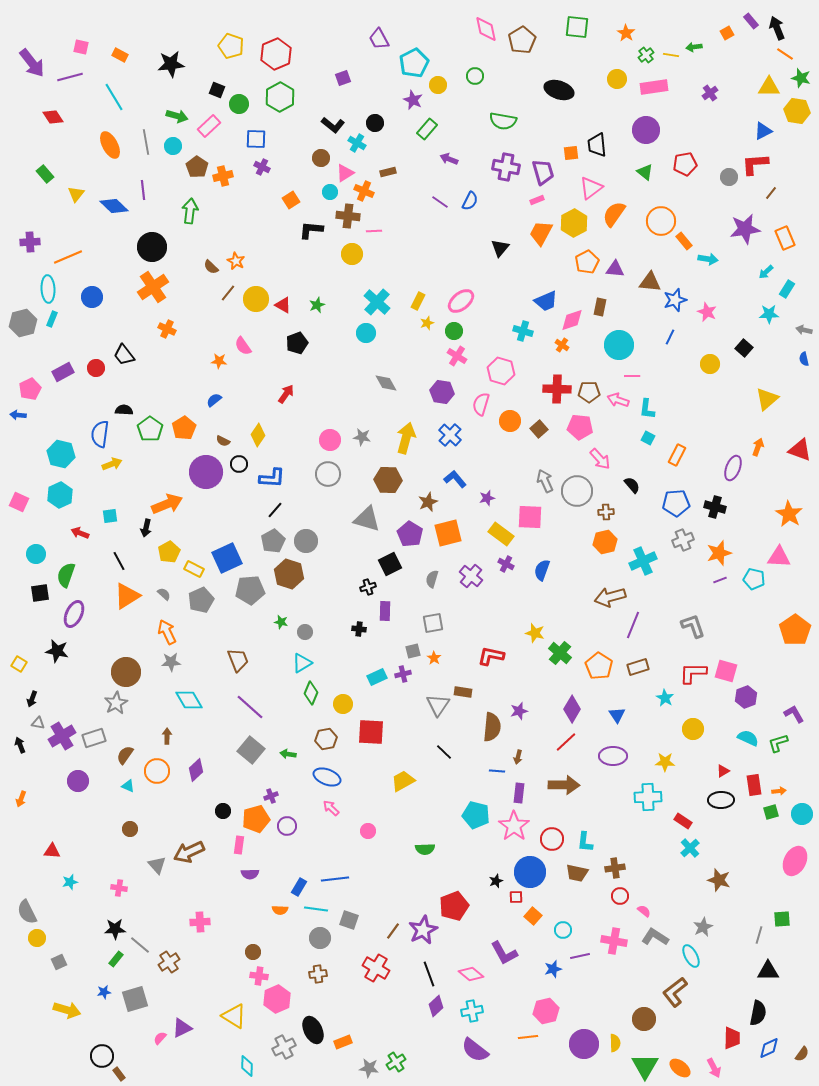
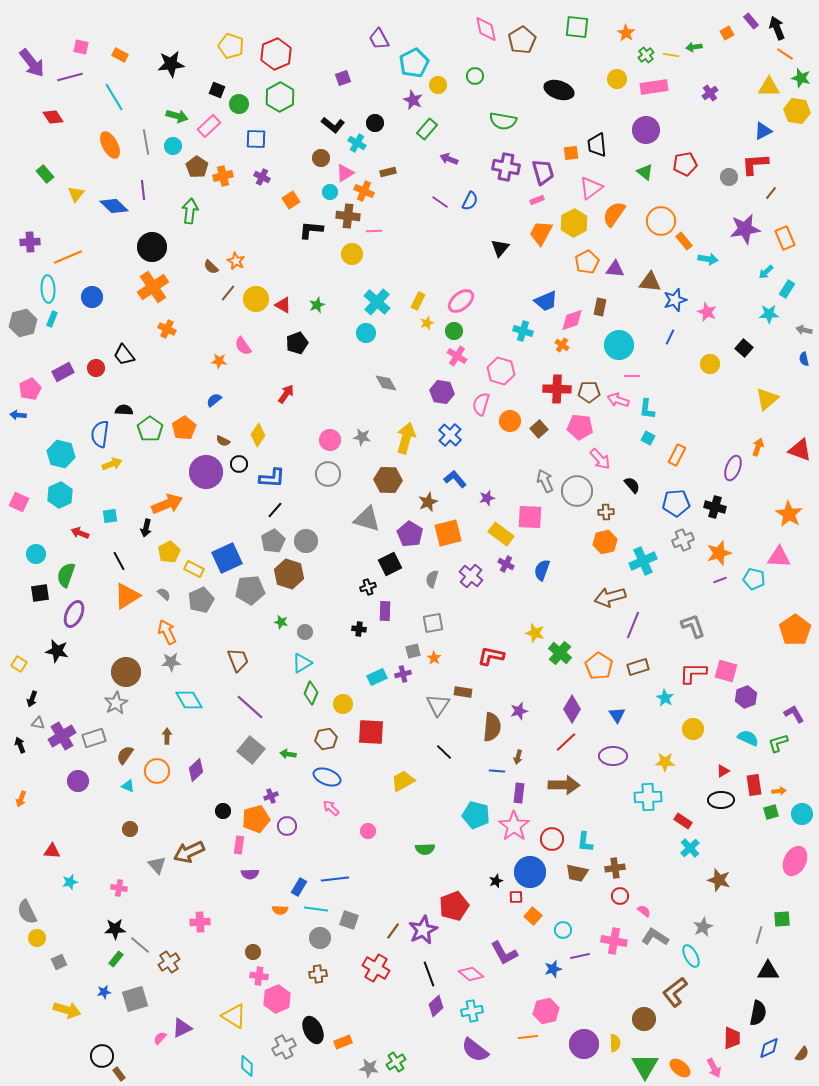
purple cross at (262, 167): moved 10 px down
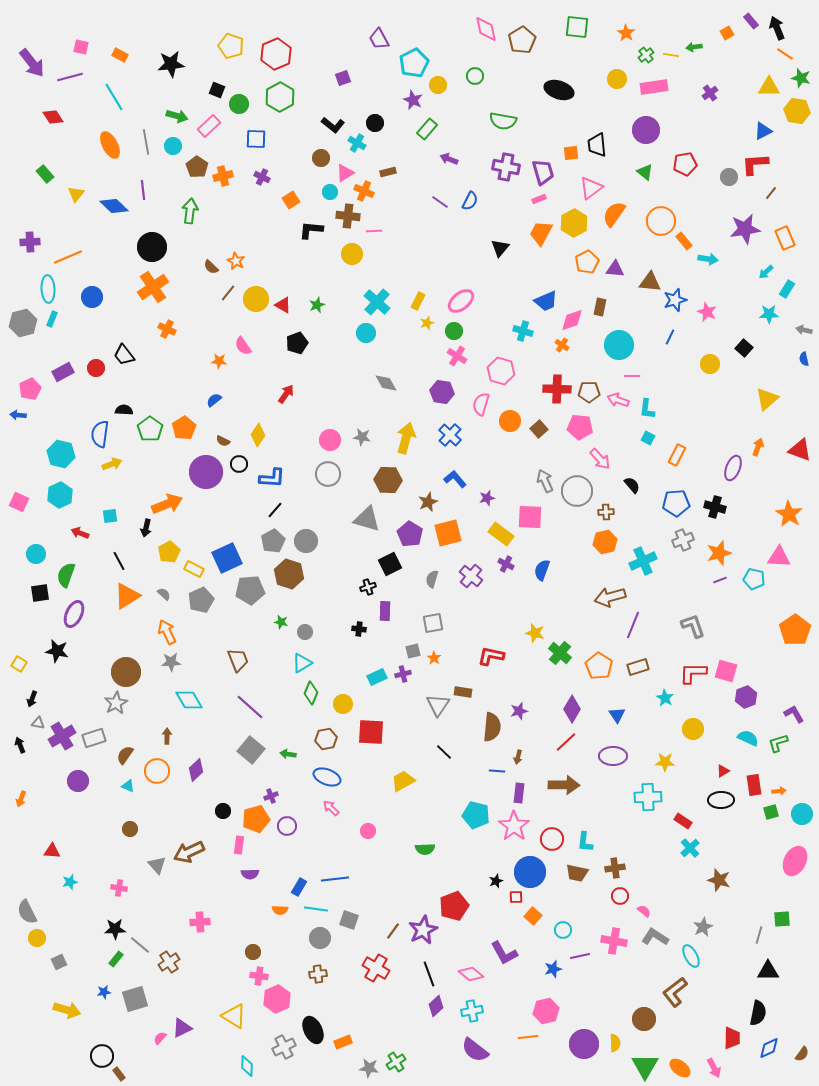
pink rectangle at (537, 200): moved 2 px right, 1 px up
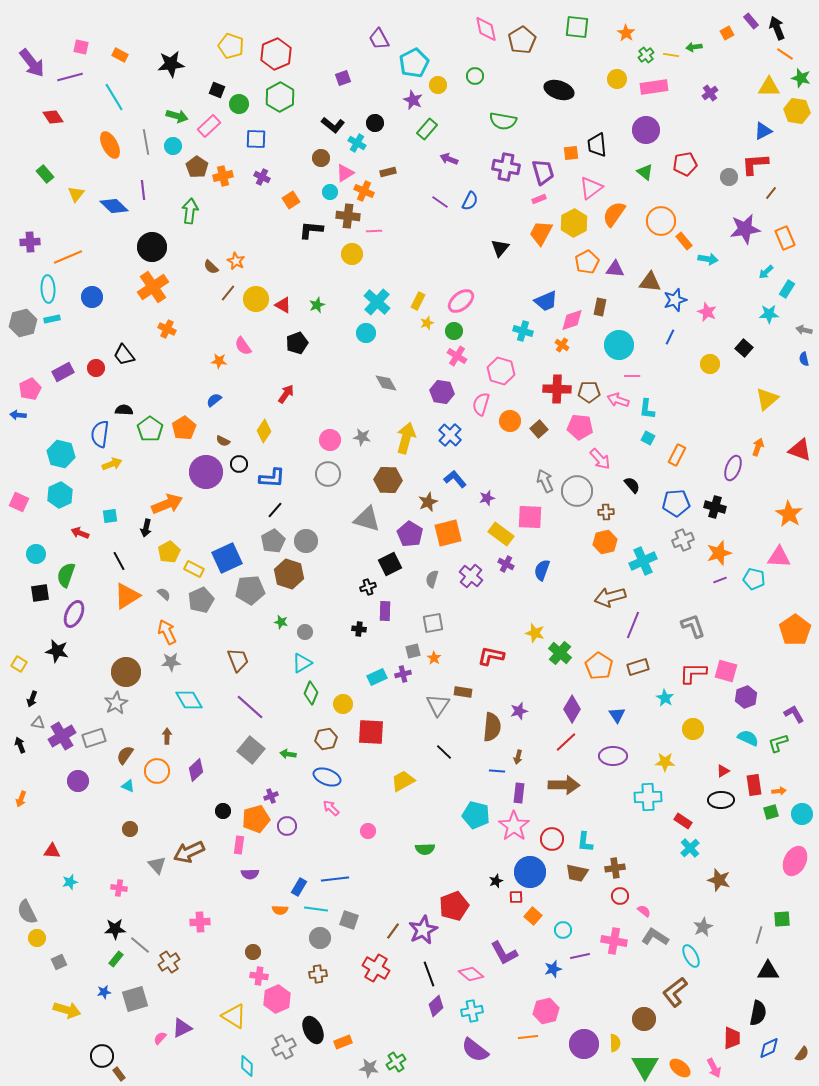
cyan rectangle at (52, 319): rotated 56 degrees clockwise
yellow diamond at (258, 435): moved 6 px right, 4 px up
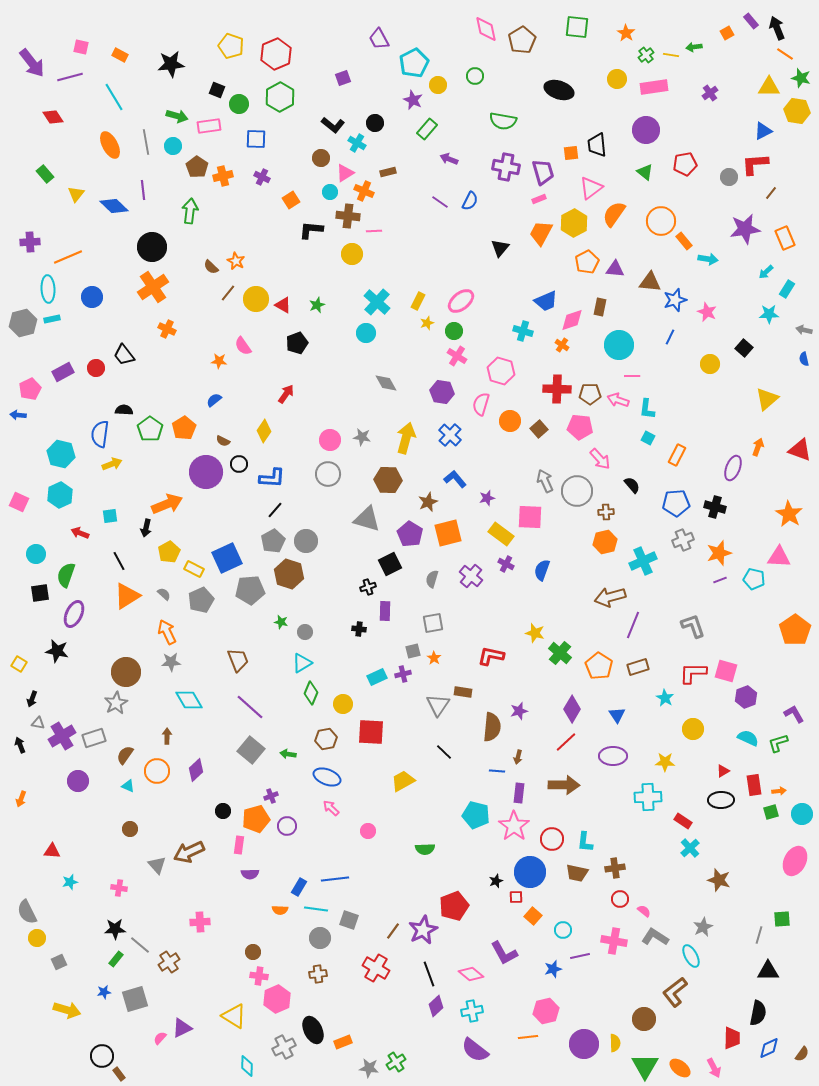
pink rectangle at (209, 126): rotated 35 degrees clockwise
brown pentagon at (589, 392): moved 1 px right, 2 px down
red circle at (620, 896): moved 3 px down
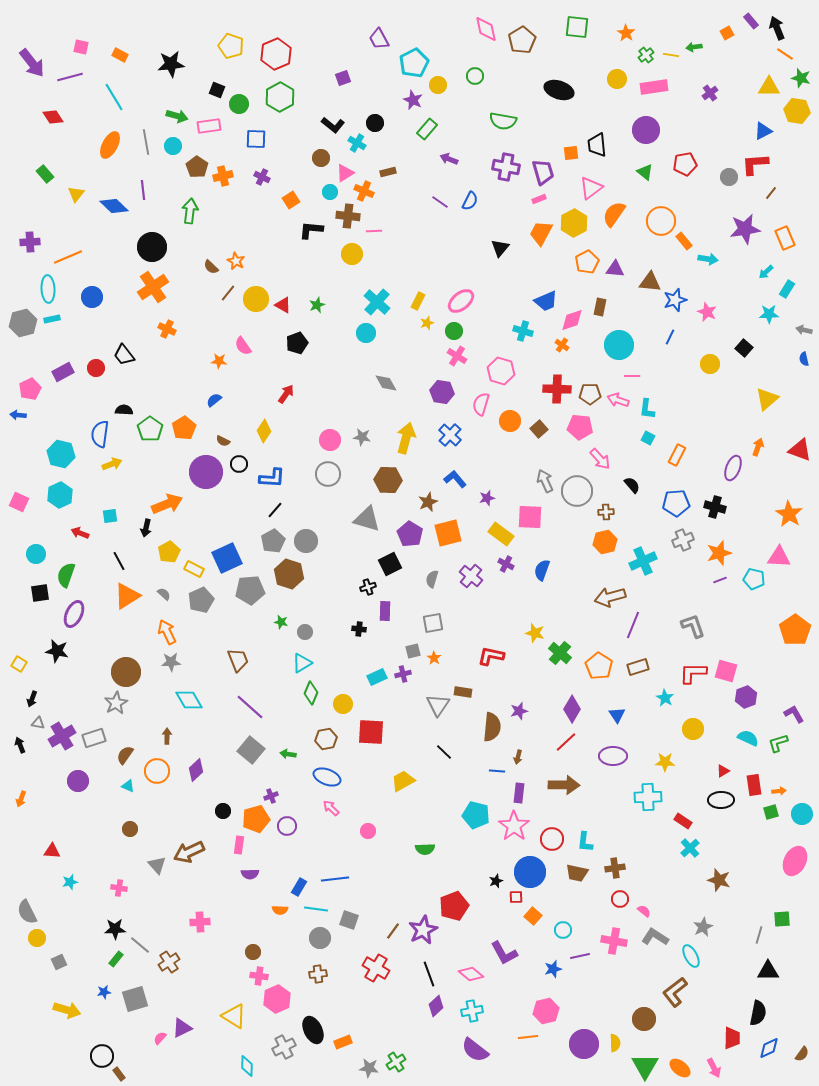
orange ellipse at (110, 145): rotated 56 degrees clockwise
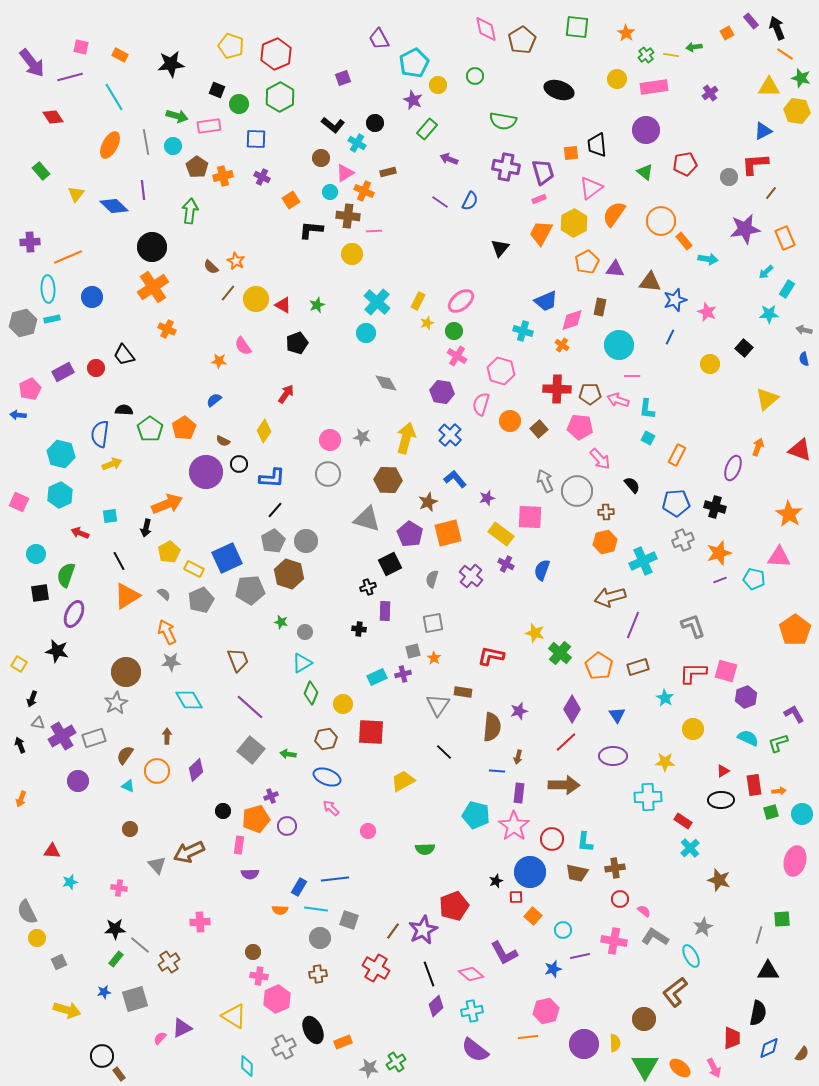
green rectangle at (45, 174): moved 4 px left, 3 px up
pink ellipse at (795, 861): rotated 12 degrees counterclockwise
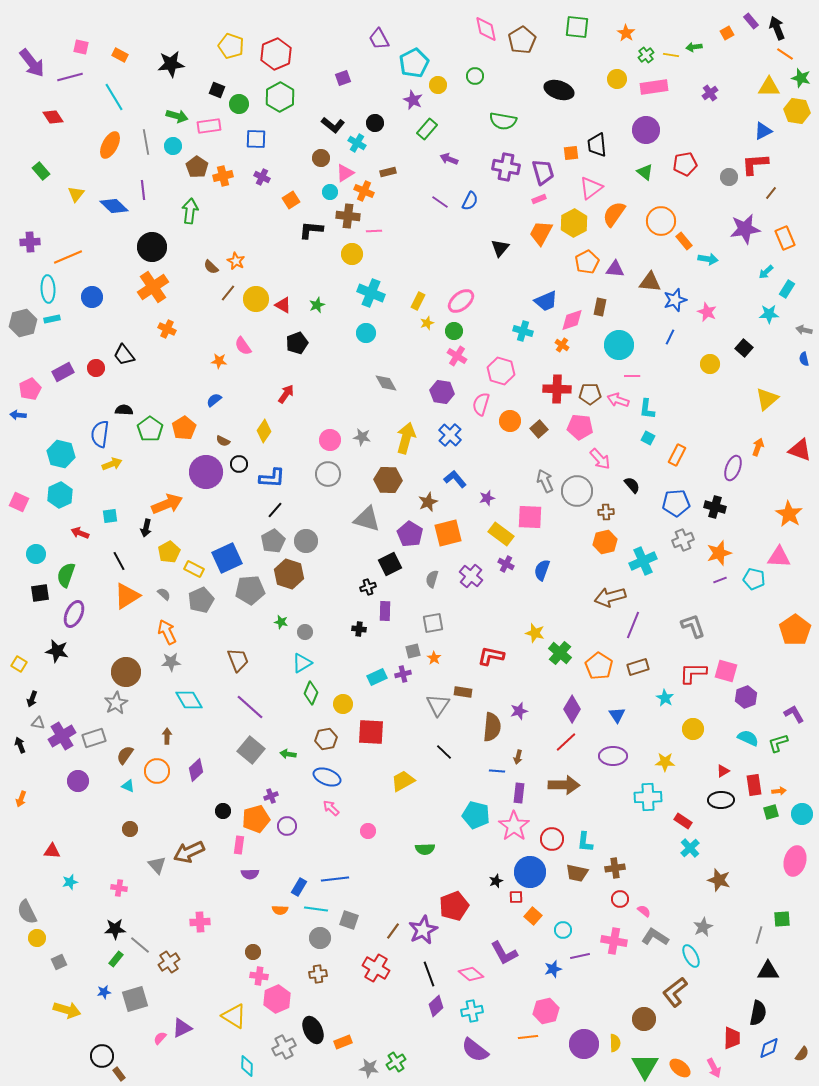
cyan cross at (377, 302): moved 6 px left, 9 px up; rotated 20 degrees counterclockwise
